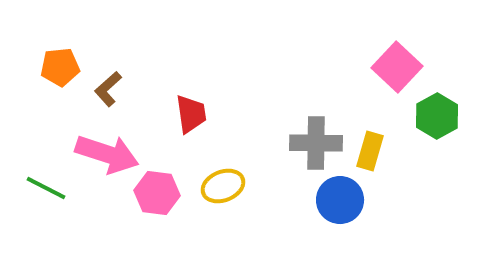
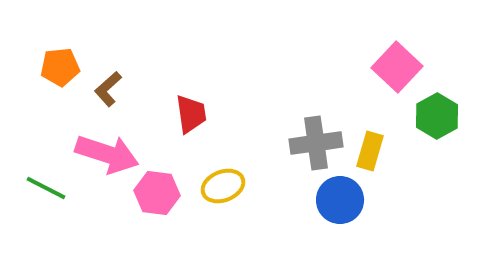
gray cross: rotated 9 degrees counterclockwise
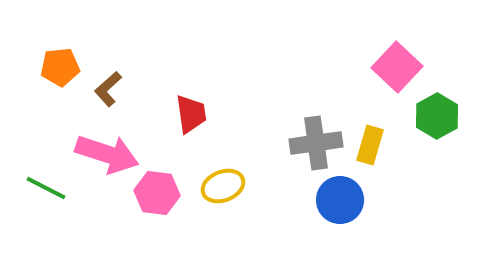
yellow rectangle: moved 6 px up
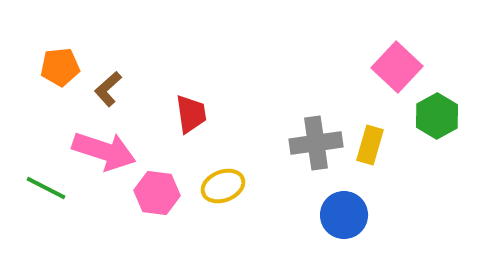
pink arrow: moved 3 px left, 3 px up
blue circle: moved 4 px right, 15 px down
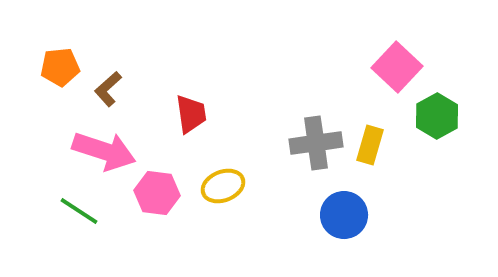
green line: moved 33 px right, 23 px down; rotated 6 degrees clockwise
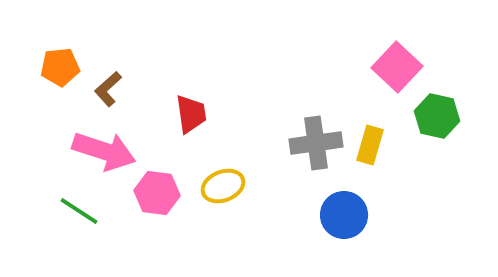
green hexagon: rotated 18 degrees counterclockwise
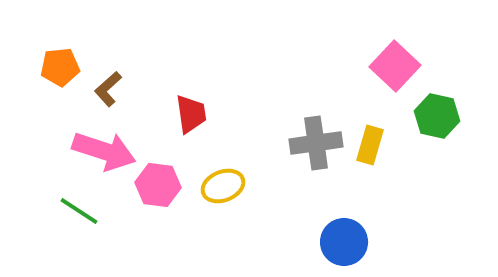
pink square: moved 2 px left, 1 px up
pink hexagon: moved 1 px right, 8 px up
blue circle: moved 27 px down
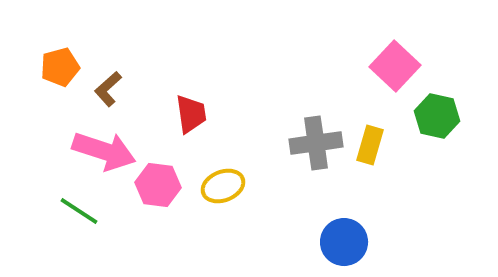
orange pentagon: rotated 9 degrees counterclockwise
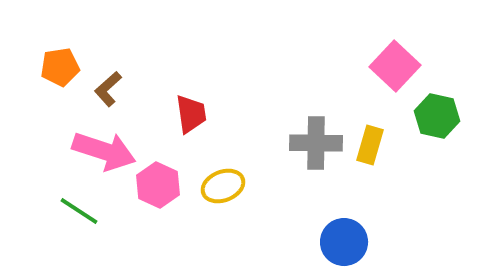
orange pentagon: rotated 6 degrees clockwise
gray cross: rotated 9 degrees clockwise
pink hexagon: rotated 18 degrees clockwise
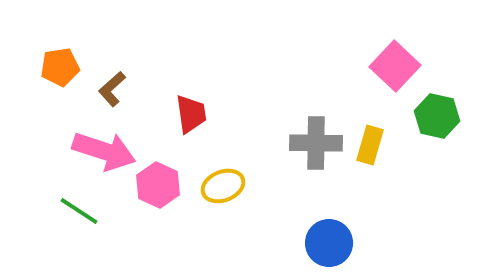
brown L-shape: moved 4 px right
blue circle: moved 15 px left, 1 px down
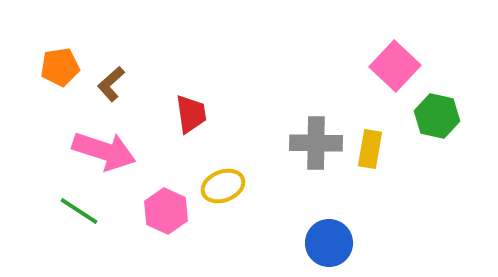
brown L-shape: moved 1 px left, 5 px up
yellow rectangle: moved 4 px down; rotated 6 degrees counterclockwise
pink hexagon: moved 8 px right, 26 px down
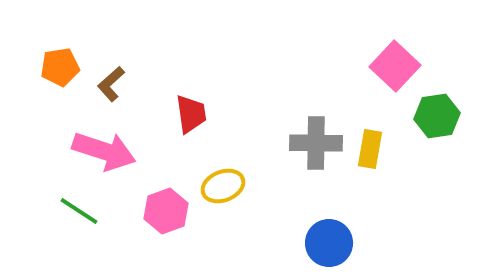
green hexagon: rotated 21 degrees counterclockwise
pink hexagon: rotated 15 degrees clockwise
